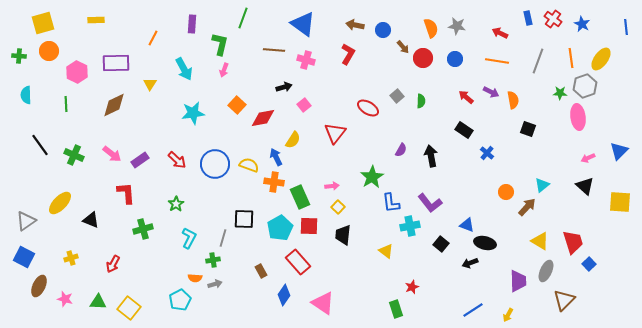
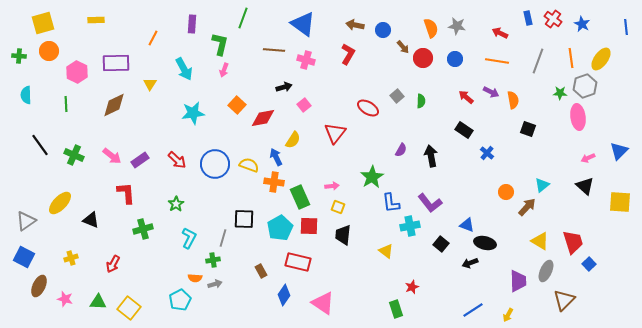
pink arrow at (112, 154): moved 2 px down
yellow square at (338, 207): rotated 24 degrees counterclockwise
red rectangle at (298, 262): rotated 35 degrees counterclockwise
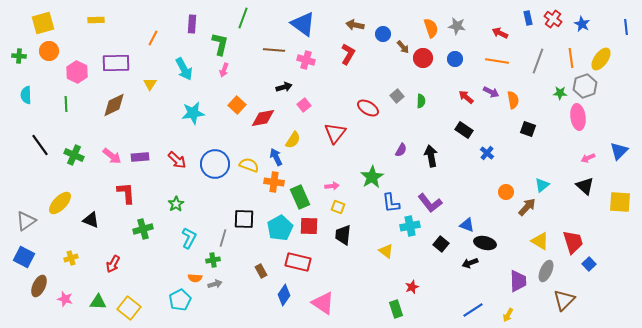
blue circle at (383, 30): moved 4 px down
purple rectangle at (140, 160): moved 3 px up; rotated 30 degrees clockwise
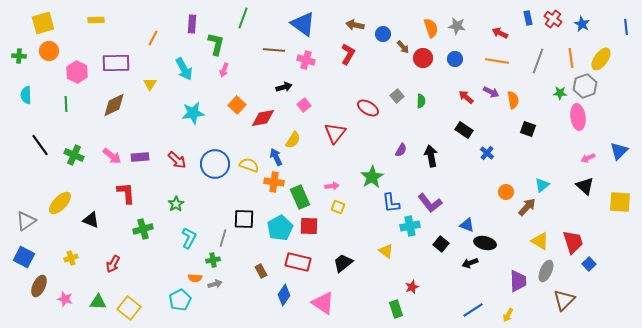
green L-shape at (220, 44): moved 4 px left
black trapezoid at (343, 235): moved 28 px down; rotated 45 degrees clockwise
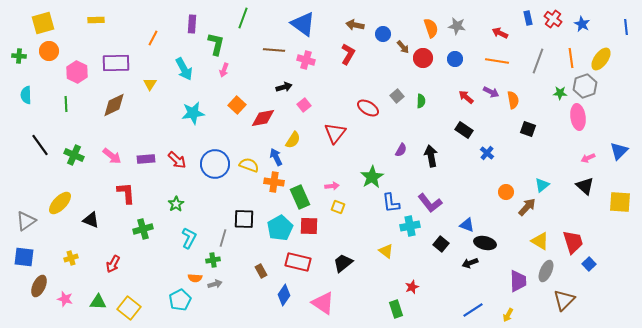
purple rectangle at (140, 157): moved 6 px right, 2 px down
blue square at (24, 257): rotated 20 degrees counterclockwise
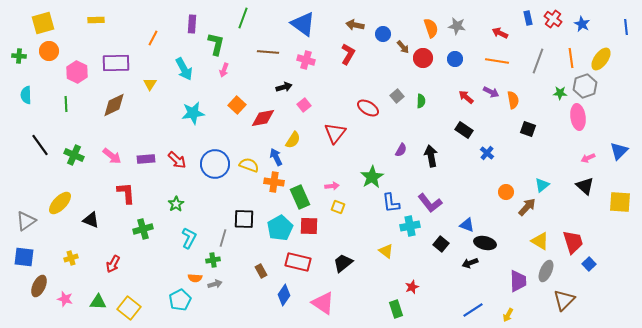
brown line at (274, 50): moved 6 px left, 2 px down
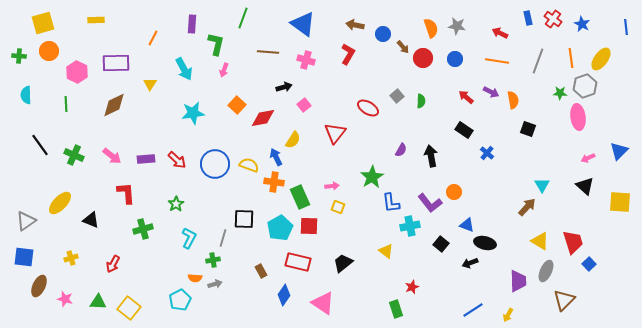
cyan triangle at (542, 185): rotated 21 degrees counterclockwise
orange circle at (506, 192): moved 52 px left
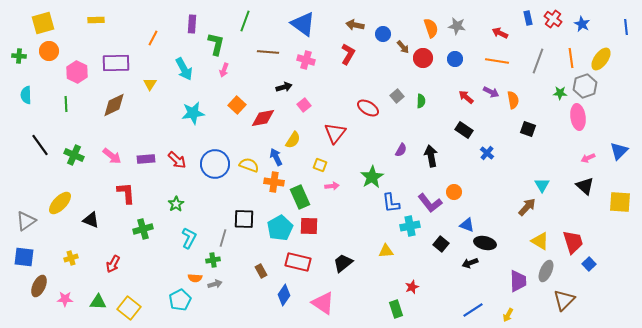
green line at (243, 18): moved 2 px right, 3 px down
yellow square at (338, 207): moved 18 px left, 42 px up
yellow triangle at (386, 251): rotated 42 degrees counterclockwise
pink star at (65, 299): rotated 14 degrees counterclockwise
